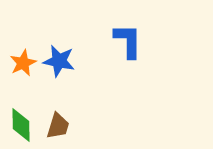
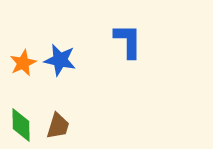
blue star: moved 1 px right, 1 px up
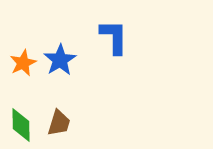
blue L-shape: moved 14 px left, 4 px up
blue star: rotated 28 degrees clockwise
brown trapezoid: moved 1 px right, 3 px up
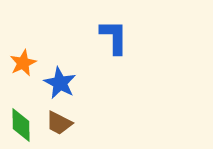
blue star: moved 23 px down; rotated 12 degrees counterclockwise
brown trapezoid: rotated 100 degrees clockwise
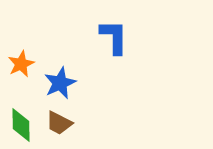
orange star: moved 2 px left, 1 px down
blue star: rotated 20 degrees clockwise
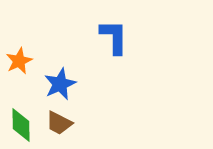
orange star: moved 2 px left, 3 px up
blue star: moved 1 px down
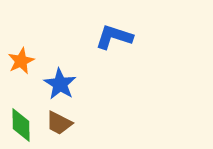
blue L-shape: rotated 72 degrees counterclockwise
orange star: moved 2 px right
blue star: rotated 16 degrees counterclockwise
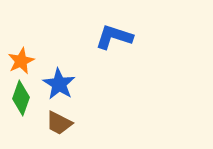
blue star: moved 1 px left
green diamond: moved 27 px up; rotated 20 degrees clockwise
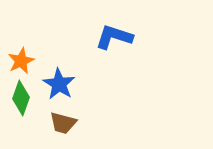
brown trapezoid: moved 4 px right; rotated 12 degrees counterclockwise
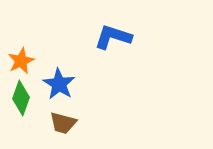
blue L-shape: moved 1 px left
